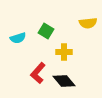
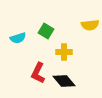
yellow semicircle: moved 2 px right, 2 px down
red L-shape: rotated 15 degrees counterclockwise
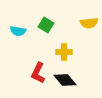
yellow semicircle: moved 1 px left, 2 px up
green square: moved 6 px up
cyan semicircle: moved 7 px up; rotated 28 degrees clockwise
black diamond: moved 1 px right, 1 px up
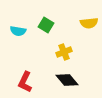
yellow cross: rotated 21 degrees counterclockwise
red L-shape: moved 13 px left, 9 px down
black diamond: moved 2 px right
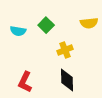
green square: rotated 14 degrees clockwise
yellow cross: moved 1 px right, 2 px up
black diamond: rotated 40 degrees clockwise
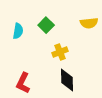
cyan semicircle: rotated 91 degrees counterclockwise
yellow cross: moved 5 px left, 2 px down
red L-shape: moved 2 px left, 1 px down
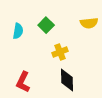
red L-shape: moved 1 px up
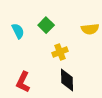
yellow semicircle: moved 1 px right, 6 px down
cyan semicircle: rotated 35 degrees counterclockwise
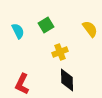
green square: rotated 14 degrees clockwise
yellow semicircle: rotated 120 degrees counterclockwise
red L-shape: moved 1 px left, 2 px down
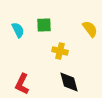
green square: moved 2 px left; rotated 28 degrees clockwise
cyan semicircle: moved 1 px up
yellow cross: moved 1 px up; rotated 35 degrees clockwise
black diamond: moved 2 px right, 2 px down; rotated 15 degrees counterclockwise
